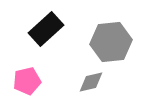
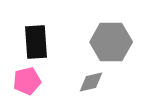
black rectangle: moved 10 px left, 13 px down; rotated 52 degrees counterclockwise
gray hexagon: rotated 6 degrees clockwise
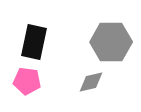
black rectangle: moved 2 px left; rotated 16 degrees clockwise
pink pentagon: rotated 20 degrees clockwise
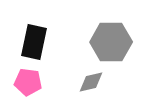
pink pentagon: moved 1 px right, 1 px down
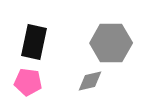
gray hexagon: moved 1 px down
gray diamond: moved 1 px left, 1 px up
